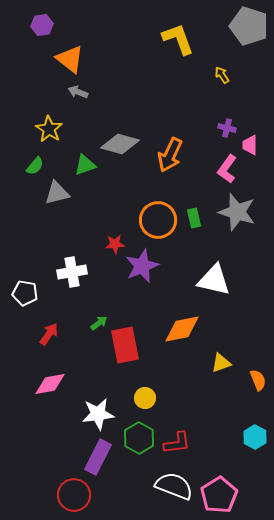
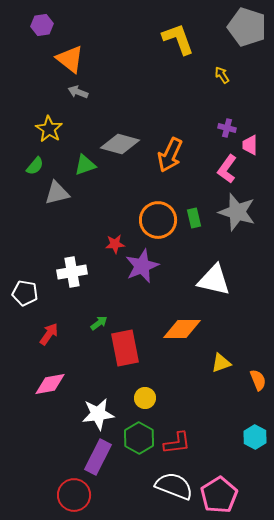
gray pentagon: moved 2 px left, 1 px down
orange diamond: rotated 12 degrees clockwise
red rectangle: moved 3 px down
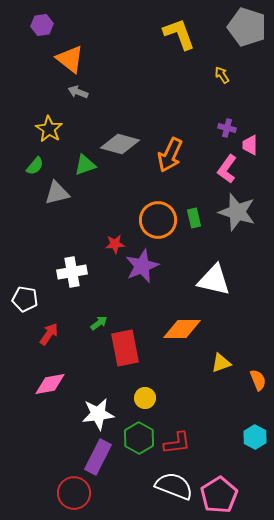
yellow L-shape: moved 1 px right, 5 px up
white pentagon: moved 6 px down
red circle: moved 2 px up
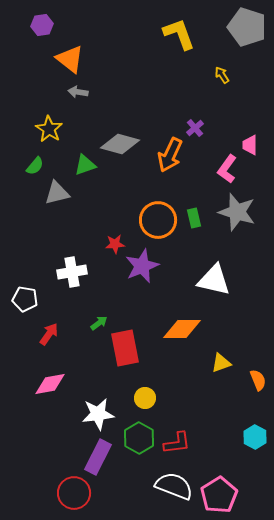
gray arrow: rotated 12 degrees counterclockwise
purple cross: moved 32 px left; rotated 36 degrees clockwise
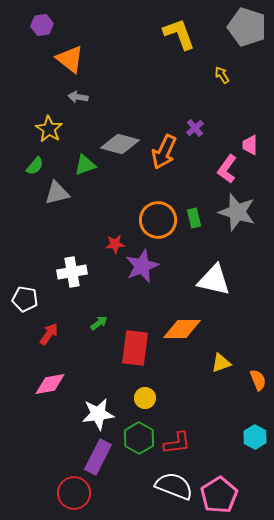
gray arrow: moved 5 px down
orange arrow: moved 6 px left, 3 px up
red rectangle: moved 10 px right; rotated 18 degrees clockwise
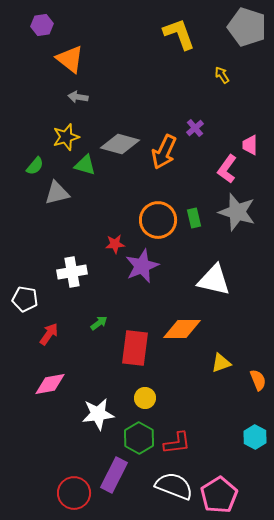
yellow star: moved 17 px right, 8 px down; rotated 24 degrees clockwise
green triangle: rotated 35 degrees clockwise
purple rectangle: moved 16 px right, 18 px down
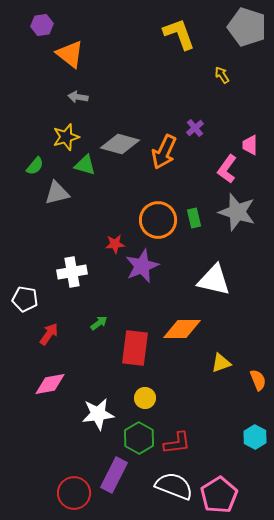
orange triangle: moved 5 px up
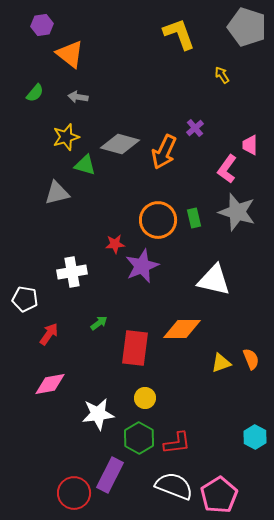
green semicircle: moved 73 px up
orange semicircle: moved 7 px left, 21 px up
purple rectangle: moved 4 px left
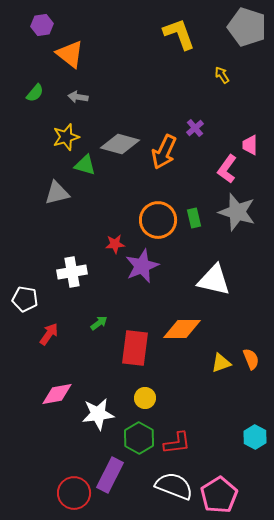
pink diamond: moved 7 px right, 10 px down
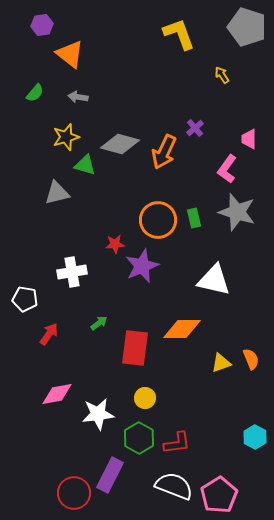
pink trapezoid: moved 1 px left, 6 px up
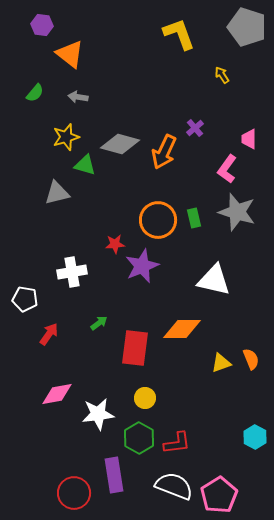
purple hexagon: rotated 15 degrees clockwise
purple rectangle: moved 4 px right; rotated 36 degrees counterclockwise
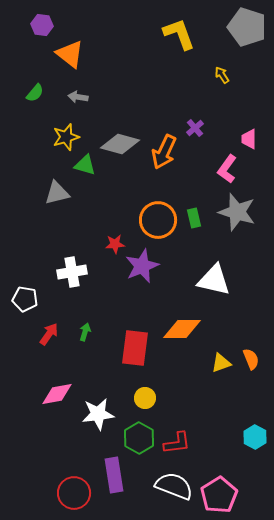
green arrow: moved 14 px left, 9 px down; rotated 36 degrees counterclockwise
